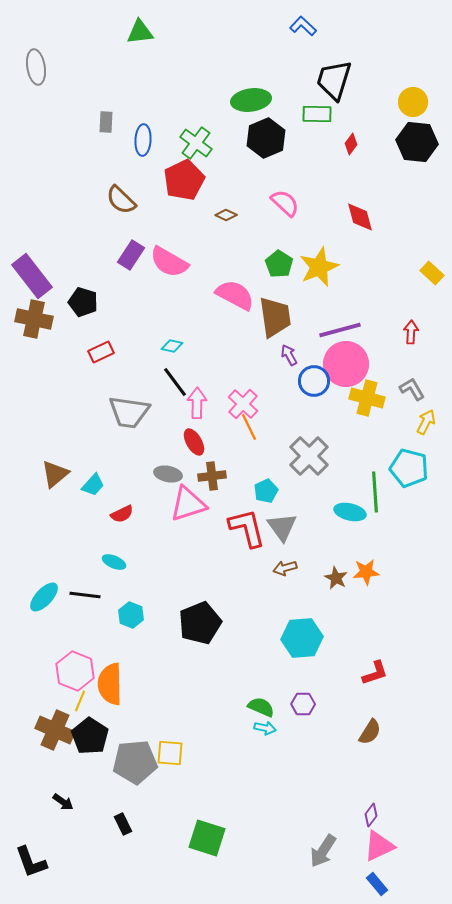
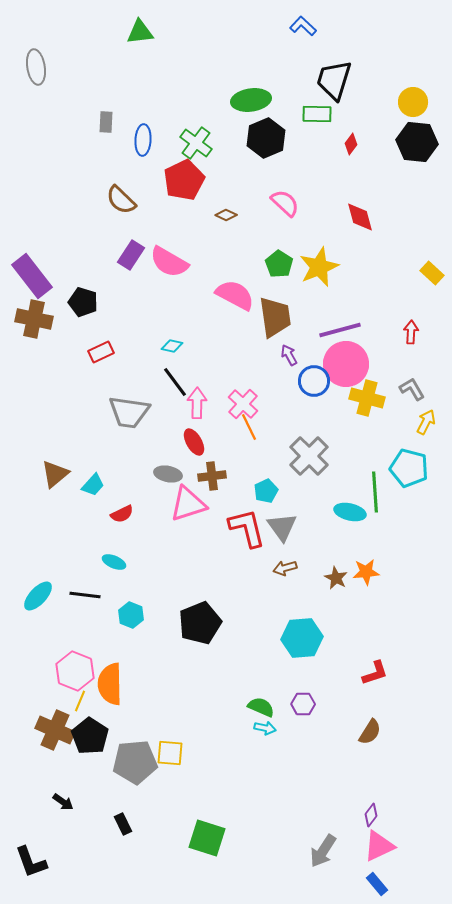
cyan ellipse at (44, 597): moved 6 px left, 1 px up
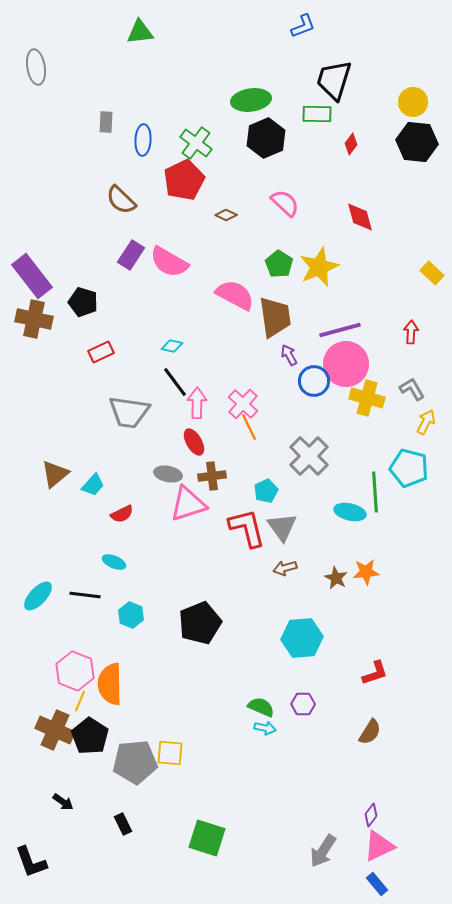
blue L-shape at (303, 26): rotated 116 degrees clockwise
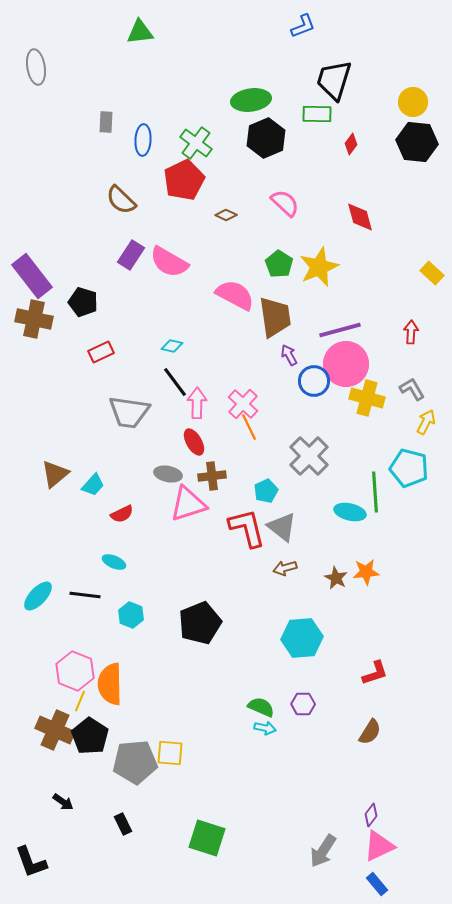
gray triangle at (282, 527): rotated 16 degrees counterclockwise
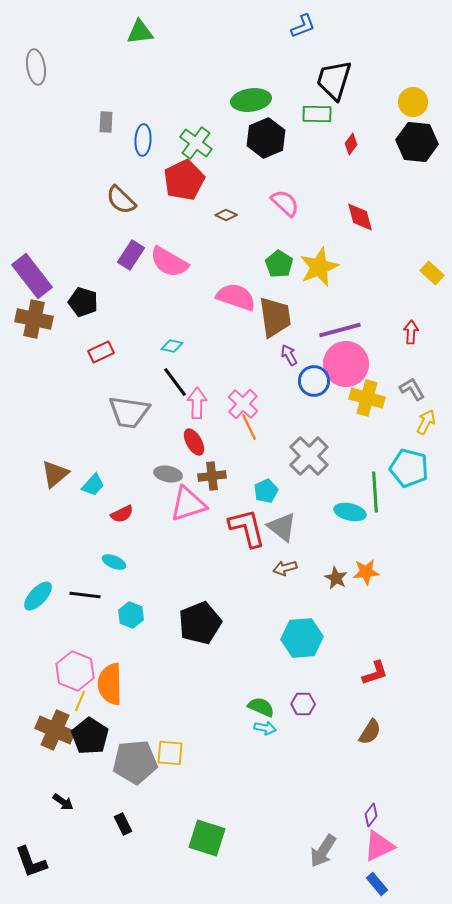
pink semicircle at (235, 295): moved 1 px right, 2 px down; rotated 9 degrees counterclockwise
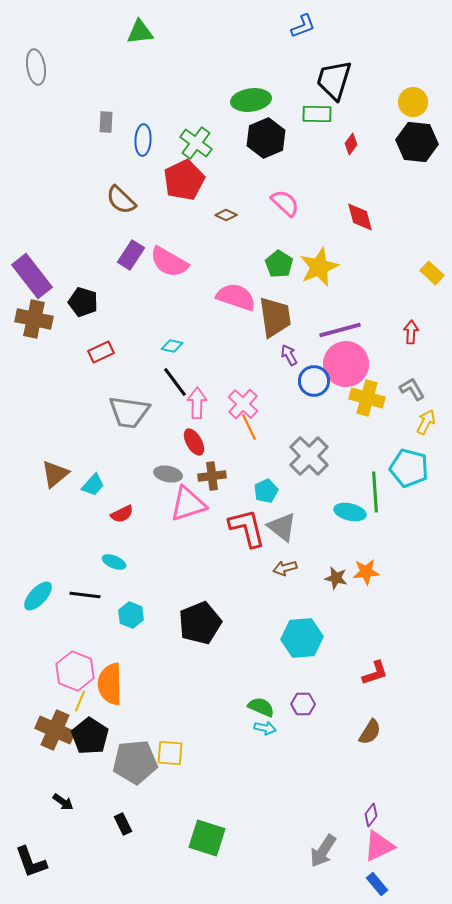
brown star at (336, 578): rotated 15 degrees counterclockwise
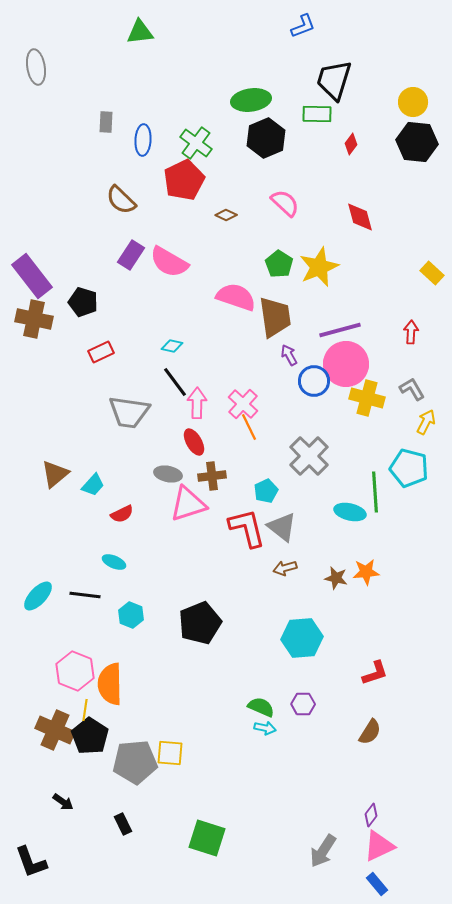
yellow line at (80, 701): moved 5 px right, 9 px down; rotated 15 degrees counterclockwise
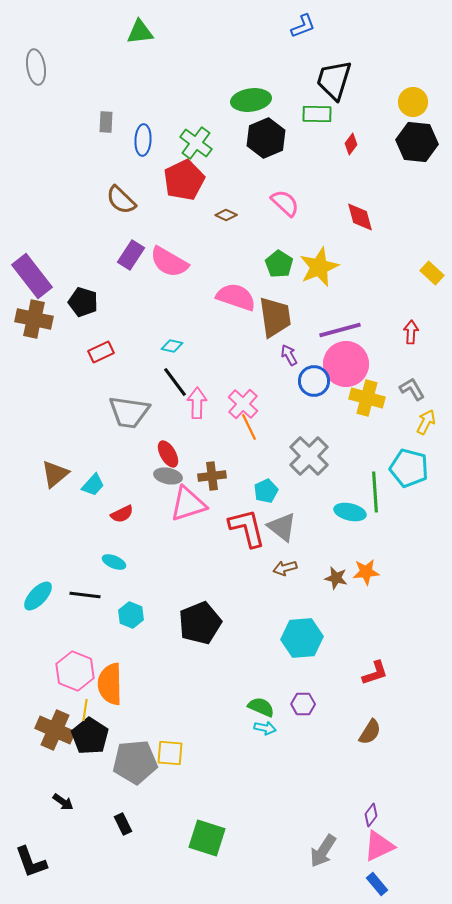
red ellipse at (194, 442): moved 26 px left, 12 px down
gray ellipse at (168, 474): moved 2 px down
